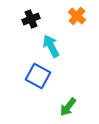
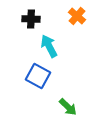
black cross: rotated 24 degrees clockwise
cyan arrow: moved 2 px left
green arrow: rotated 84 degrees counterclockwise
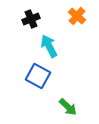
black cross: rotated 24 degrees counterclockwise
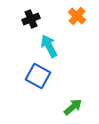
green arrow: moved 5 px right; rotated 84 degrees counterclockwise
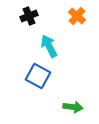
black cross: moved 2 px left, 3 px up
green arrow: rotated 48 degrees clockwise
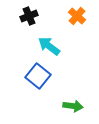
cyan arrow: rotated 25 degrees counterclockwise
blue square: rotated 10 degrees clockwise
green arrow: moved 1 px up
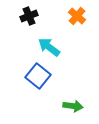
cyan arrow: moved 1 px down
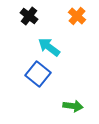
black cross: rotated 30 degrees counterclockwise
blue square: moved 2 px up
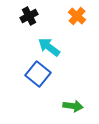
black cross: rotated 24 degrees clockwise
